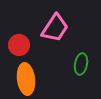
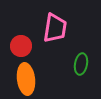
pink trapezoid: rotated 24 degrees counterclockwise
red circle: moved 2 px right, 1 px down
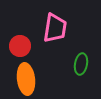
red circle: moved 1 px left
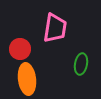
red circle: moved 3 px down
orange ellipse: moved 1 px right
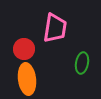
red circle: moved 4 px right
green ellipse: moved 1 px right, 1 px up
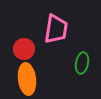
pink trapezoid: moved 1 px right, 1 px down
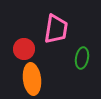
green ellipse: moved 5 px up
orange ellipse: moved 5 px right
